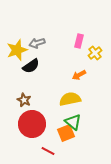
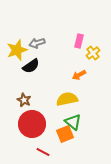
yellow cross: moved 2 px left
yellow semicircle: moved 3 px left
orange square: moved 1 px left, 1 px down
red line: moved 5 px left, 1 px down
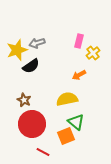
green triangle: moved 3 px right
orange square: moved 1 px right, 2 px down
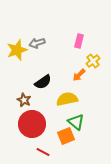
yellow cross: moved 8 px down
black semicircle: moved 12 px right, 16 px down
orange arrow: rotated 16 degrees counterclockwise
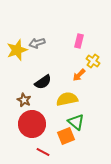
yellow cross: rotated 16 degrees counterclockwise
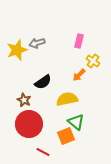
red circle: moved 3 px left
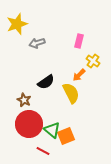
yellow star: moved 26 px up
black semicircle: moved 3 px right
yellow semicircle: moved 4 px right, 6 px up; rotated 75 degrees clockwise
green triangle: moved 24 px left, 8 px down
red line: moved 1 px up
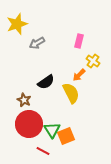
gray arrow: rotated 14 degrees counterclockwise
green triangle: rotated 18 degrees clockwise
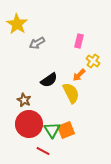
yellow star: rotated 20 degrees counterclockwise
black semicircle: moved 3 px right, 2 px up
orange square: moved 6 px up
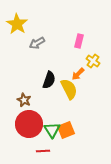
orange arrow: moved 1 px left, 1 px up
black semicircle: rotated 36 degrees counterclockwise
yellow semicircle: moved 2 px left, 4 px up
red line: rotated 32 degrees counterclockwise
